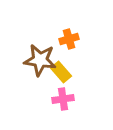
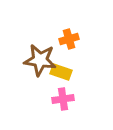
yellow rectangle: rotated 30 degrees counterclockwise
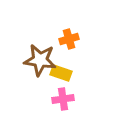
yellow rectangle: moved 1 px down
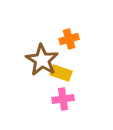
brown star: moved 2 px right; rotated 24 degrees clockwise
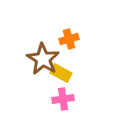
brown star: moved 1 px right, 1 px up
yellow rectangle: rotated 10 degrees clockwise
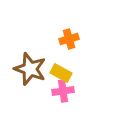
brown star: moved 13 px left, 10 px down; rotated 12 degrees counterclockwise
pink cross: moved 8 px up
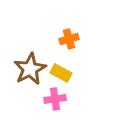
brown star: rotated 24 degrees clockwise
pink cross: moved 8 px left, 8 px down
